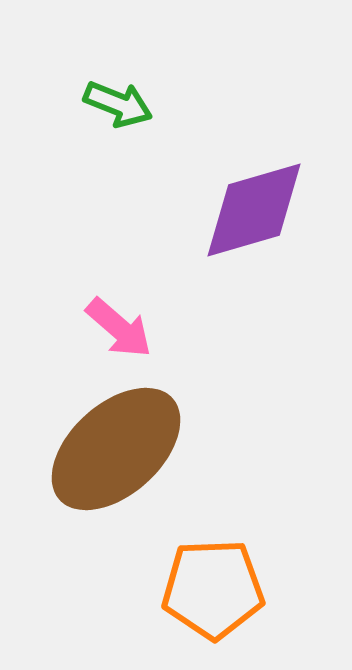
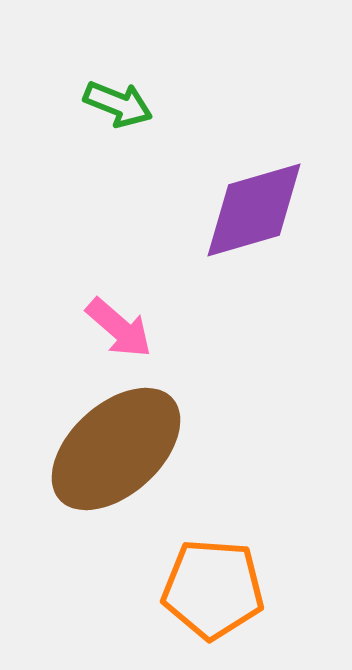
orange pentagon: rotated 6 degrees clockwise
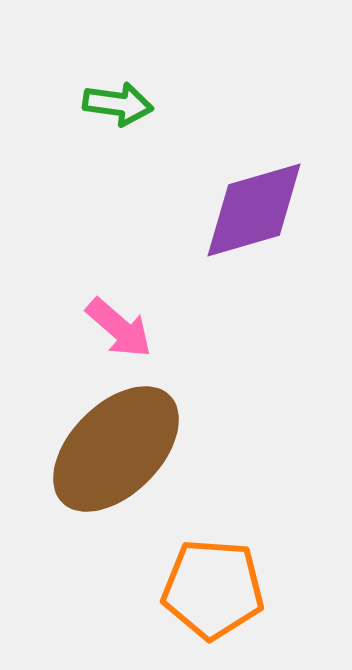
green arrow: rotated 14 degrees counterclockwise
brown ellipse: rotated 3 degrees counterclockwise
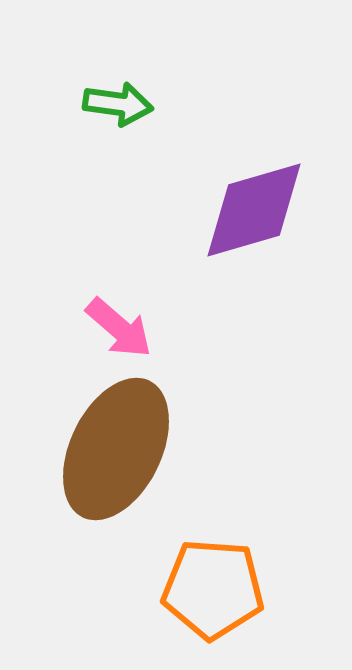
brown ellipse: rotated 19 degrees counterclockwise
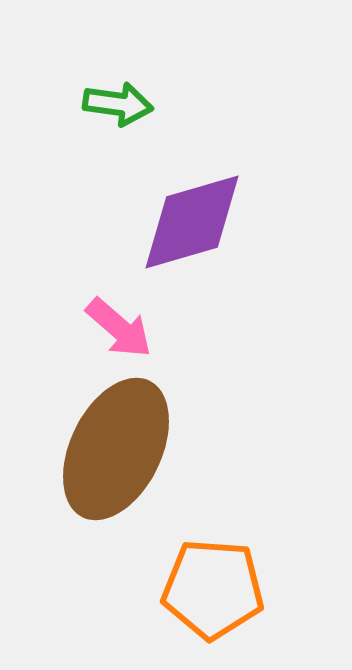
purple diamond: moved 62 px left, 12 px down
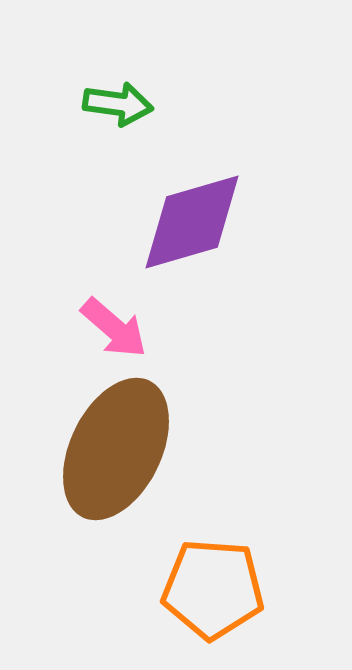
pink arrow: moved 5 px left
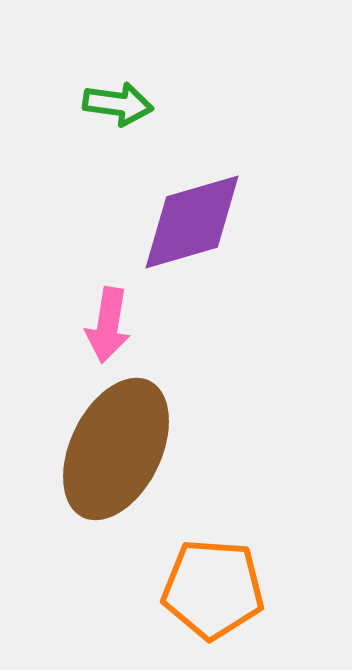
pink arrow: moved 6 px left, 3 px up; rotated 58 degrees clockwise
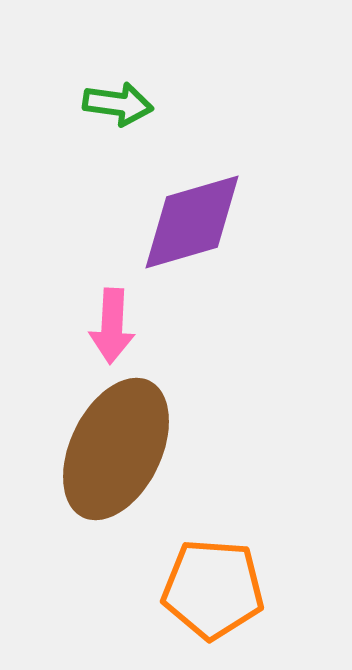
pink arrow: moved 4 px right, 1 px down; rotated 6 degrees counterclockwise
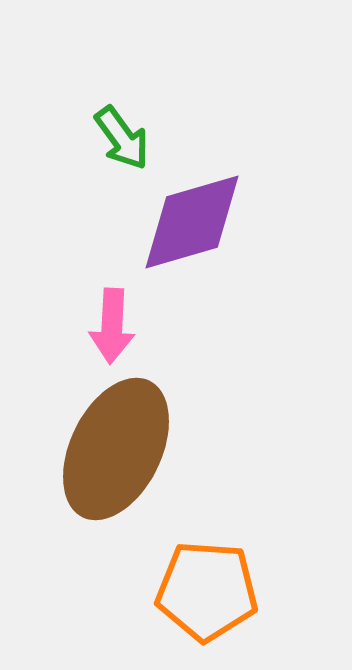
green arrow: moved 4 px right, 34 px down; rotated 46 degrees clockwise
orange pentagon: moved 6 px left, 2 px down
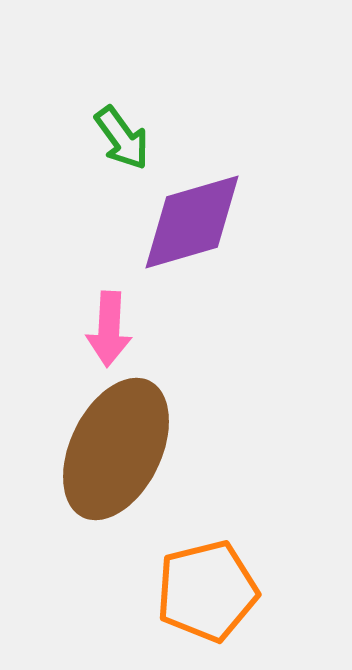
pink arrow: moved 3 px left, 3 px down
orange pentagon: rotated 18 degrees counterclockwise
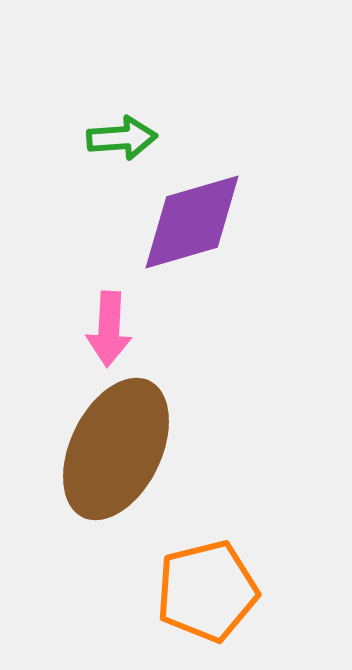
green arrow: rotated 58 degrees counterclockwise
